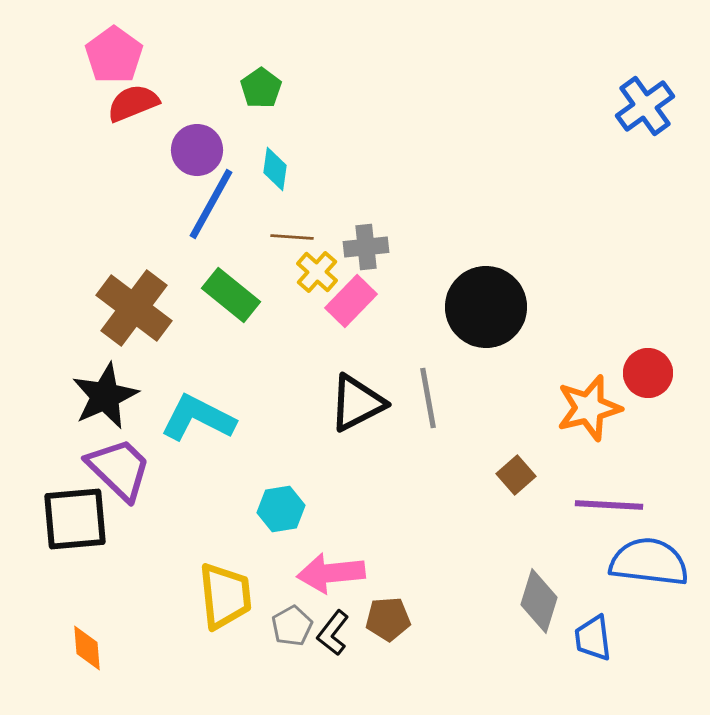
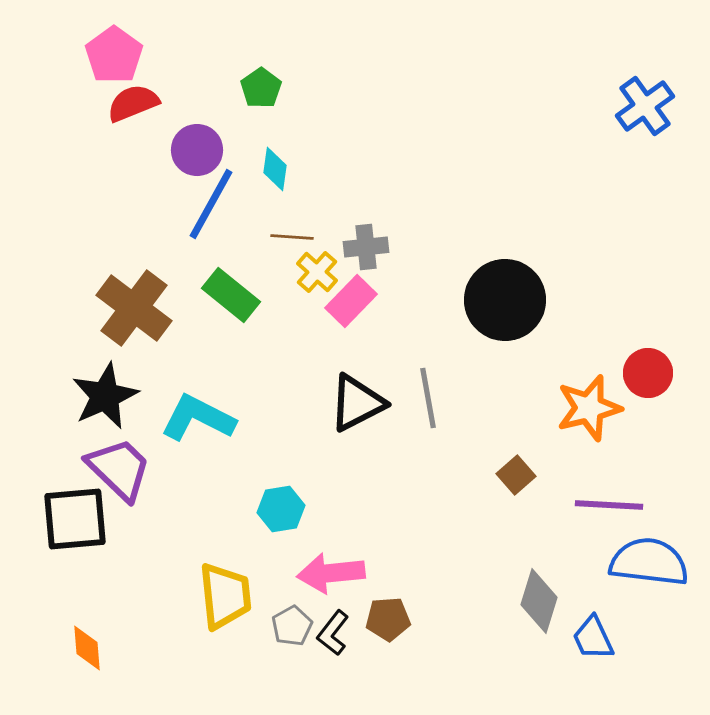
black circle: moved 19 px right, 7 px up
blue trapezoid: rotated 18 degrees counterclockwise
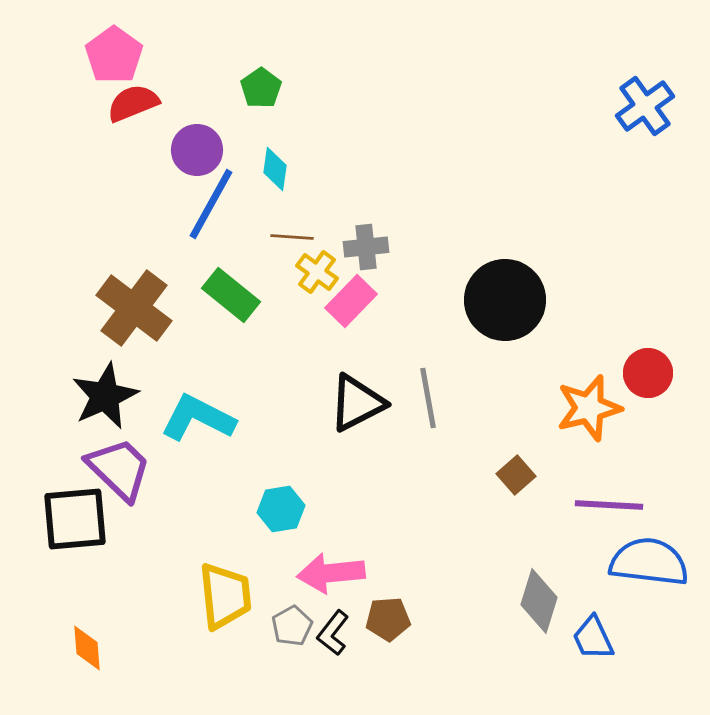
yellow cross: rotated 6 degrees counterclockwise
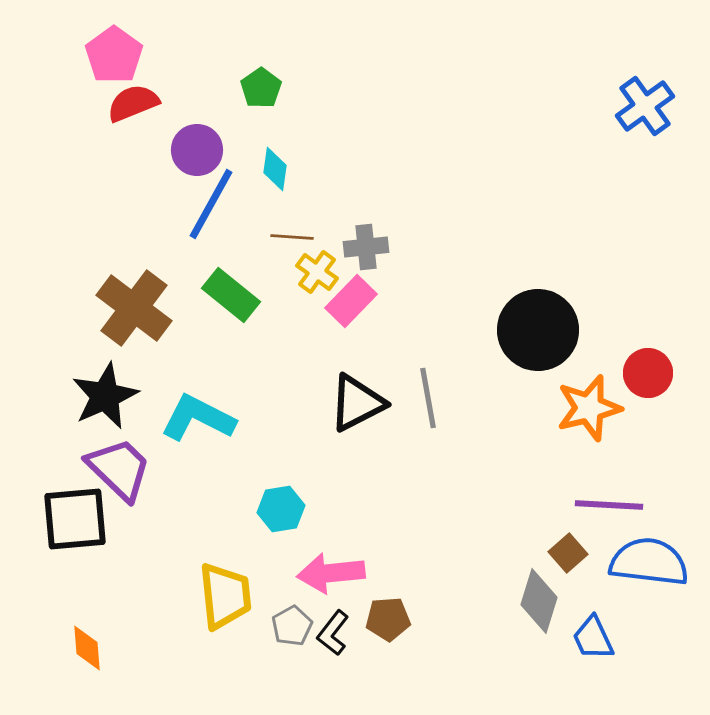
black circle: moved 33 px right, 30 px down
brown square: moved 52 px right, 78 px down
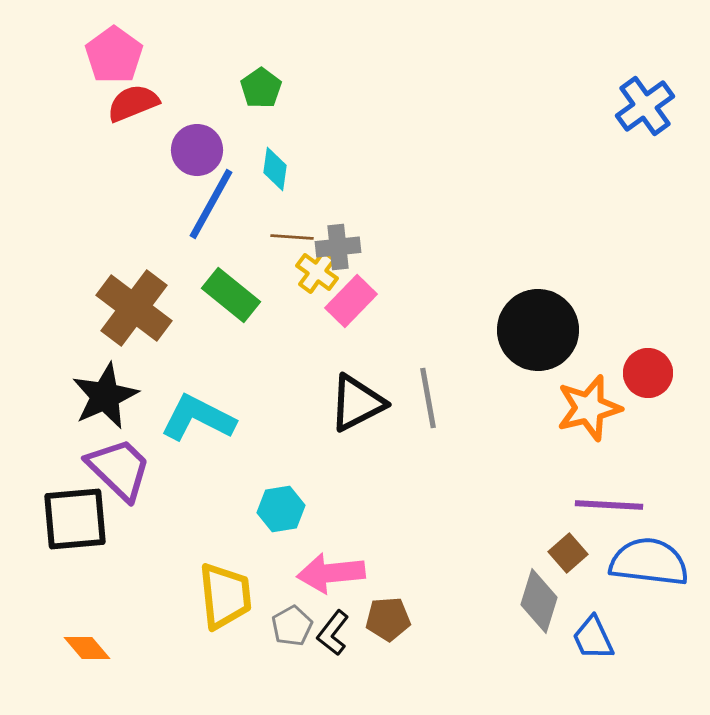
gray cross: moved 28 px left
orange diamond: rotated 36 degrees counterclockwise
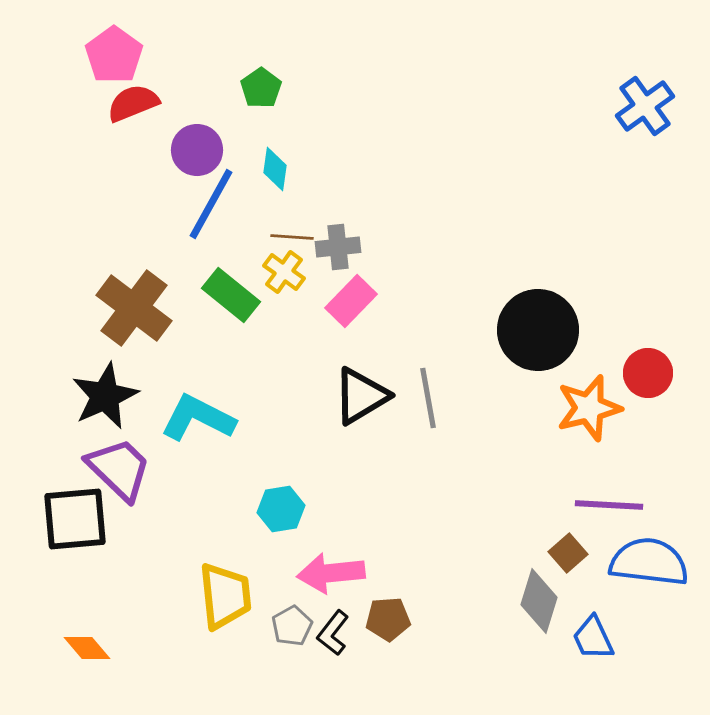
yellow cross: moved 33 px left
black triangle: moved 4 px right, 7 px up; rotated 4 degrees counterclockwise
